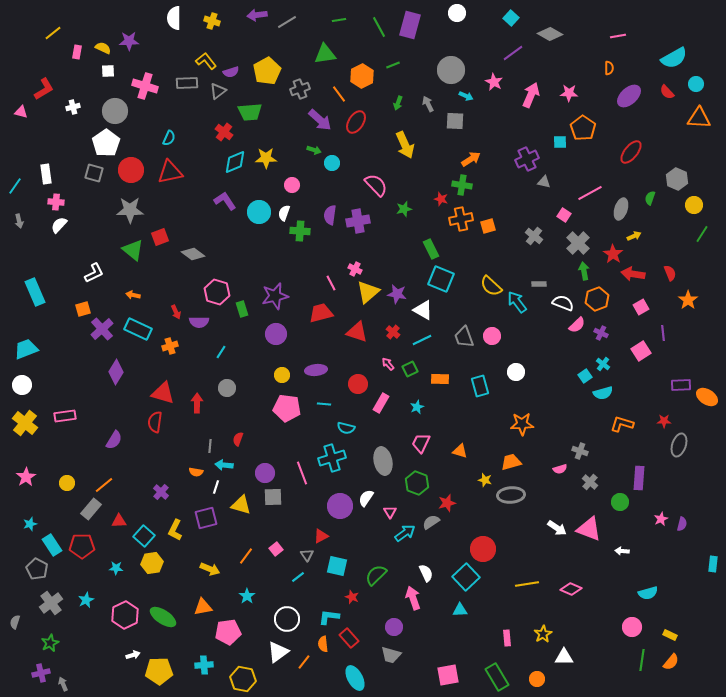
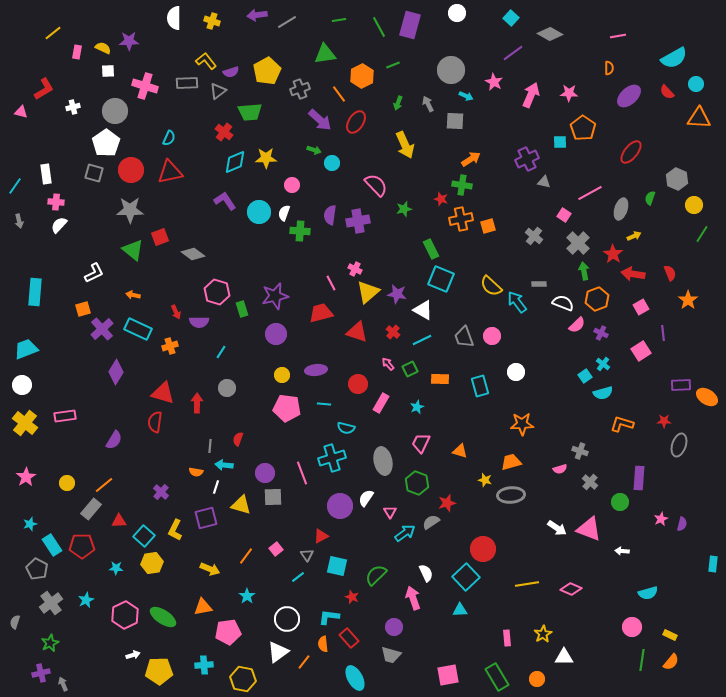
cyan rectangle at (35, 292): rotated 28 degrees clockwise
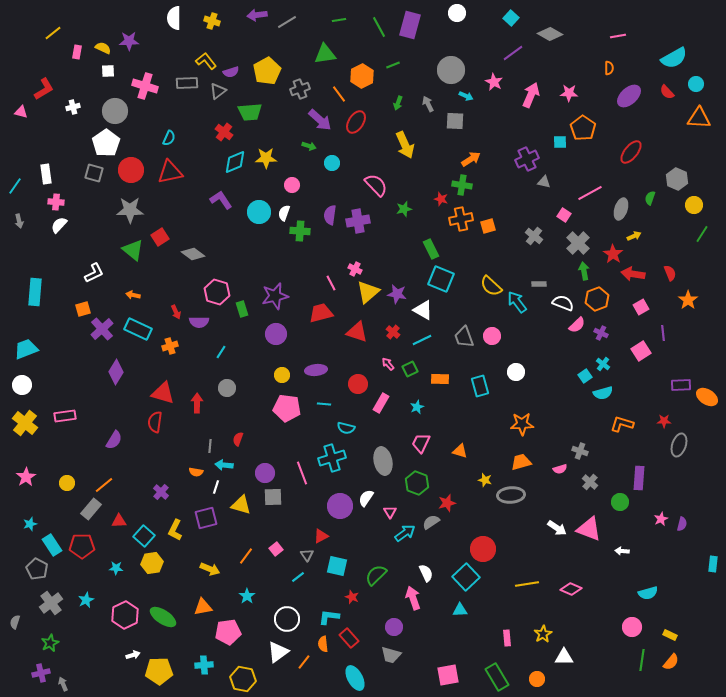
green arrow at (314, 150): moved 5 px left, 4 px up
purple L-shape at (225, 201): moved 4 px left, 1 px up
red square at (160, 237): rotated 12 degrees counterclockwise
orange trapezoid at (511, 462): moved 10 px right
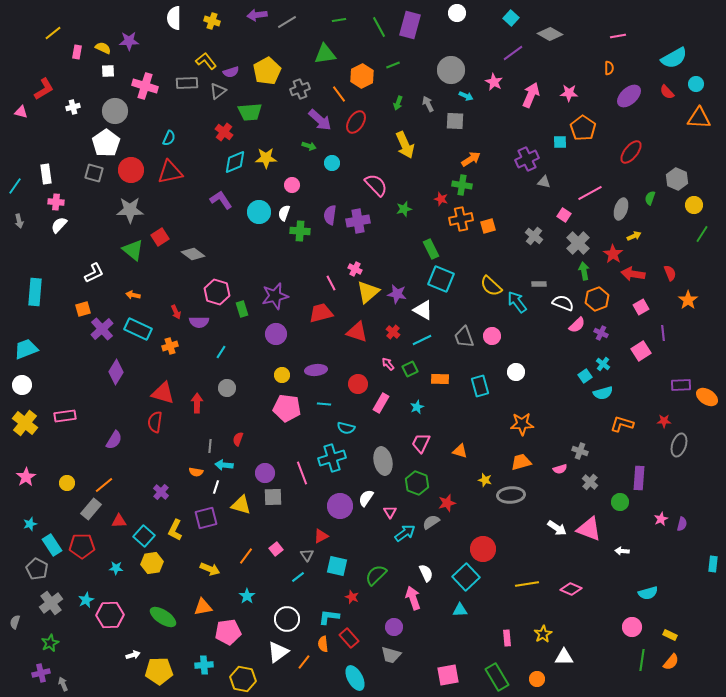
pink hexagon at (125, 615): moved 15 px left; rotated 24 degrees clockwise
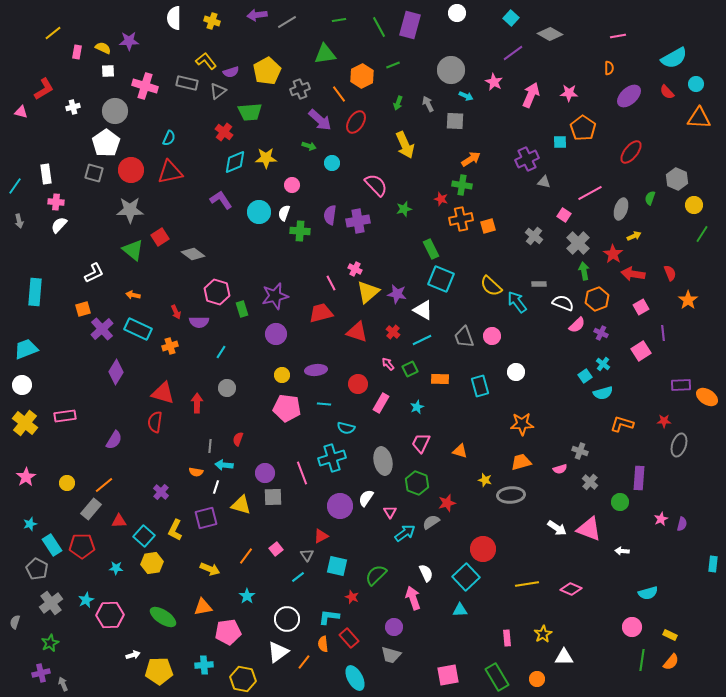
gray rectangle at (187, 83): rotated 15 degrees clockwise
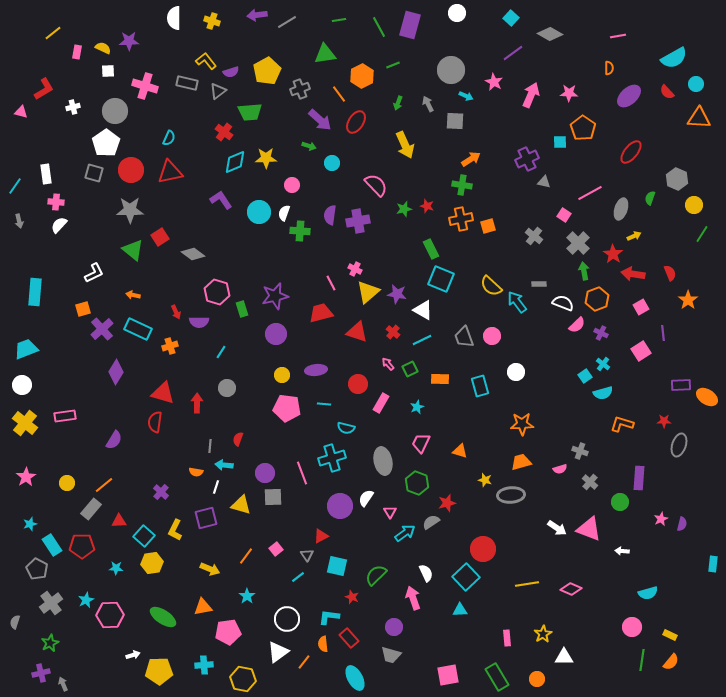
red star at (441, 199): moved 14 px left, 7 px down
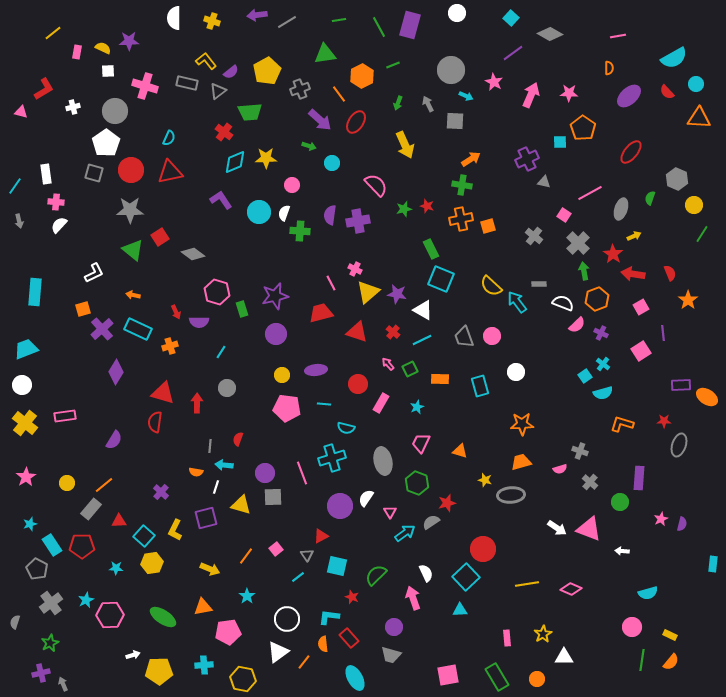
purple semicircle at (231, 72): rotated 21 degrees counterclockwise
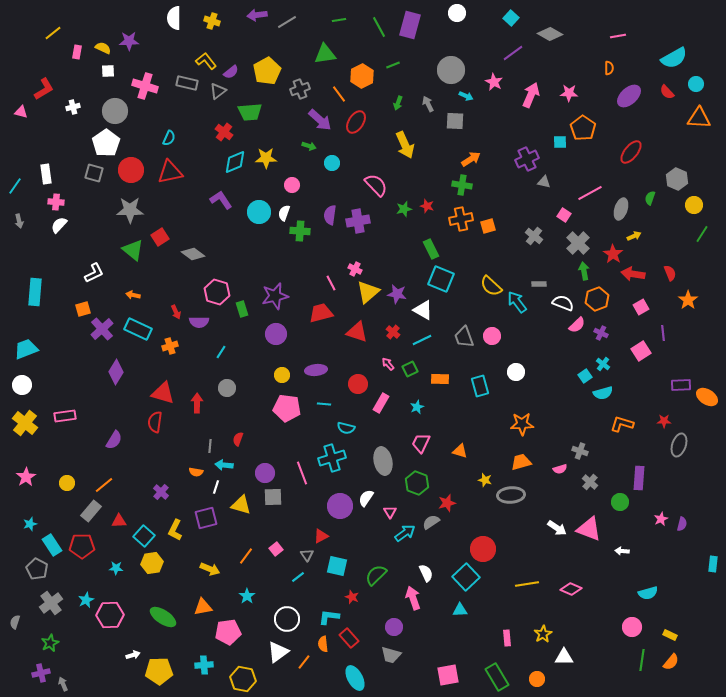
gray rectangle at (91, 509): moved 2 px down
